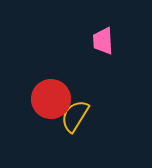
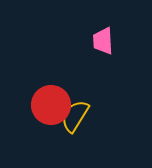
red circle: moved 6 px down
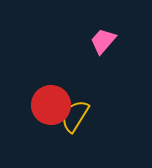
pink trapezoid: rotated 44 degrees clockwise
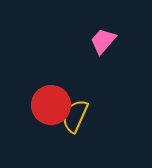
yellow semicircle: rotated 8 degrees counterclockwise
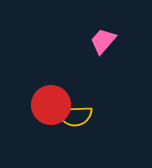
yellow semicircle: rotated 116 degrees counterclockwise
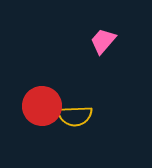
red circle: moved 9 px left, 1 px down
